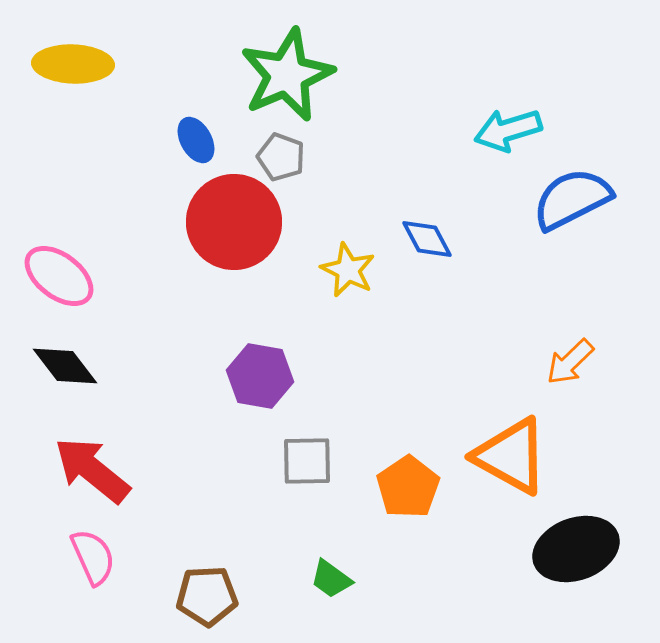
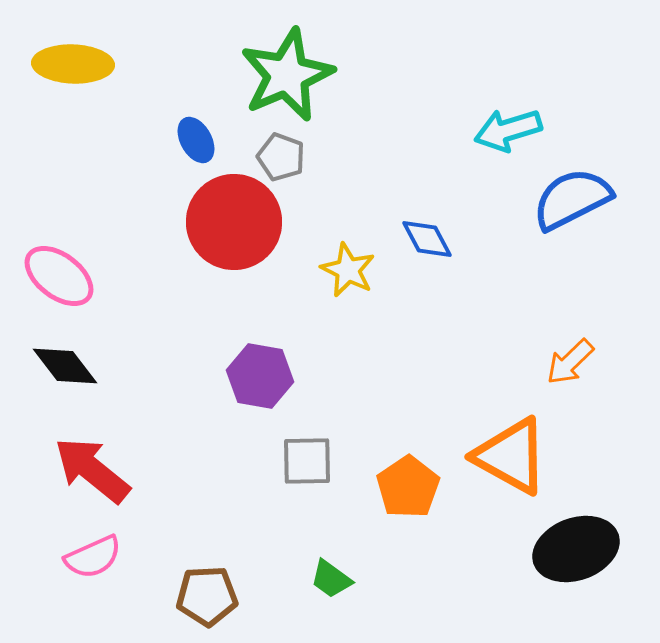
pink semicircle: rotated 90 degrees clockwise
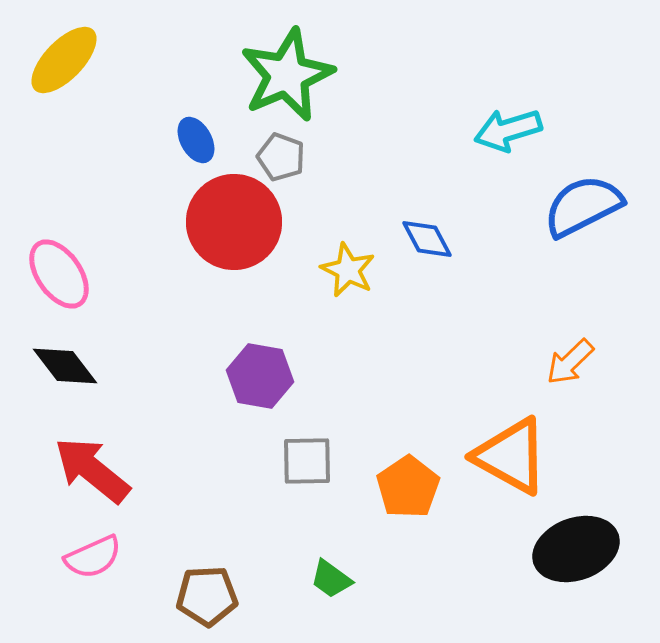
yellow ellipse: moved 9 px left, 4 px up; rotated 48 degrees counterclockwise
blue semicircle: moved 11 px right, 7 px down
pink ellipse: moved 2 px up; rotated 18 degrees clockwise
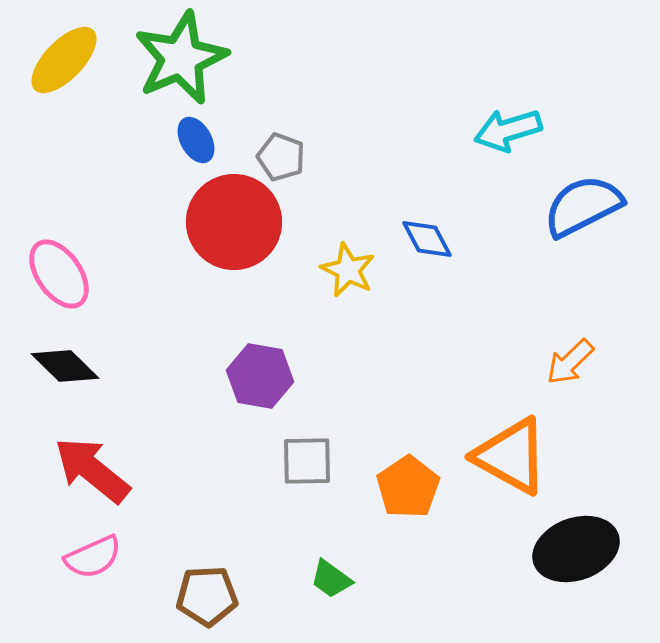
green star: moved 106 px left, 17 px up
black diamond: rotated 8 degrees counterclockwise
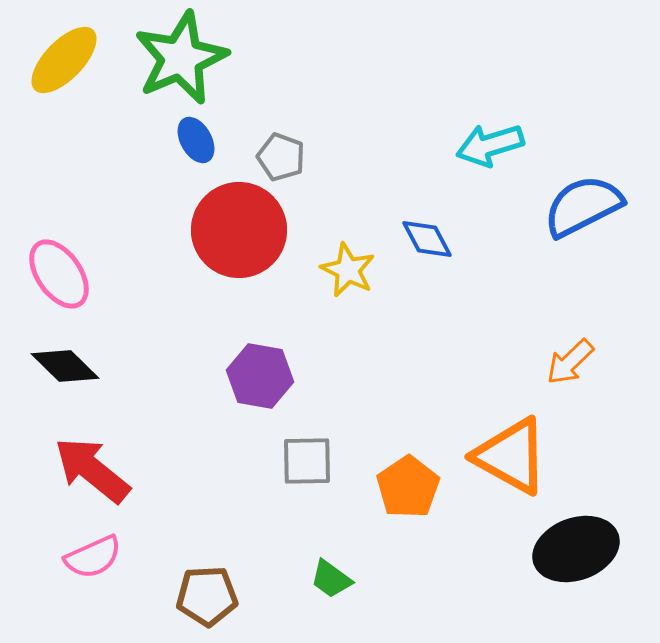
cyan arrow: moved 18 px left, 15 px down
red circle: moved 5 px right, 8 px down
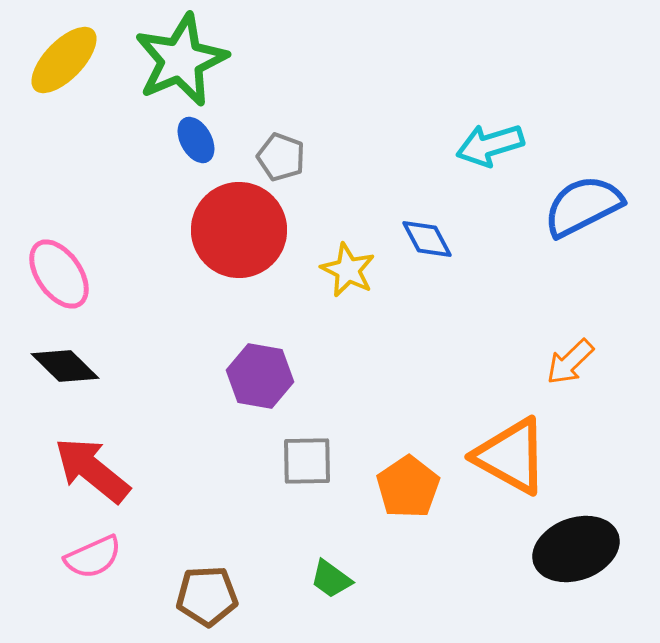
green star: moved 2 px down
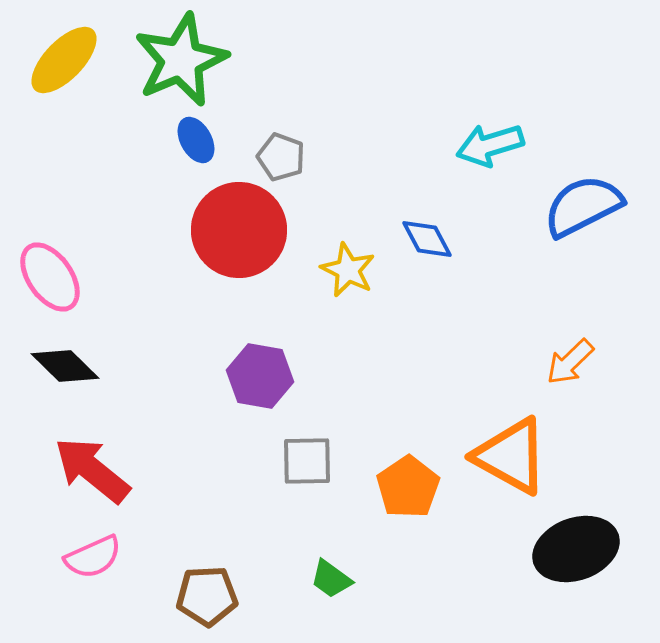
pink ellipse: moved 9 px left, 3 px down
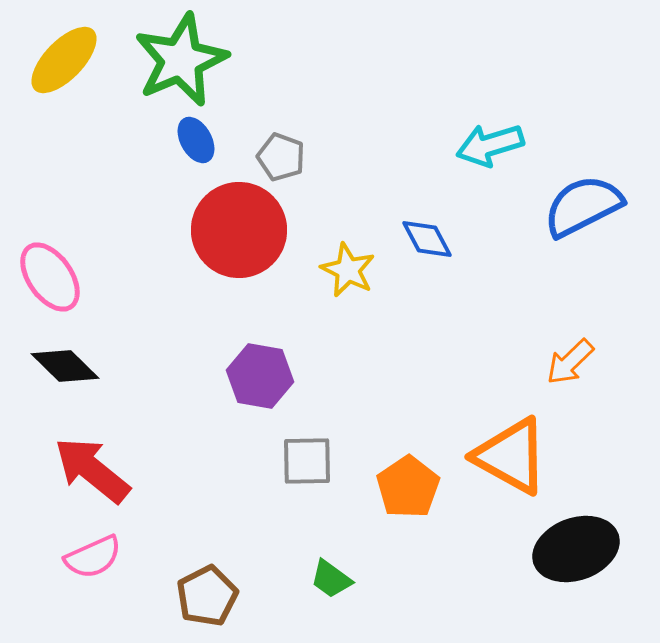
brown pentagon: rotated 24 degrees counterclockwise
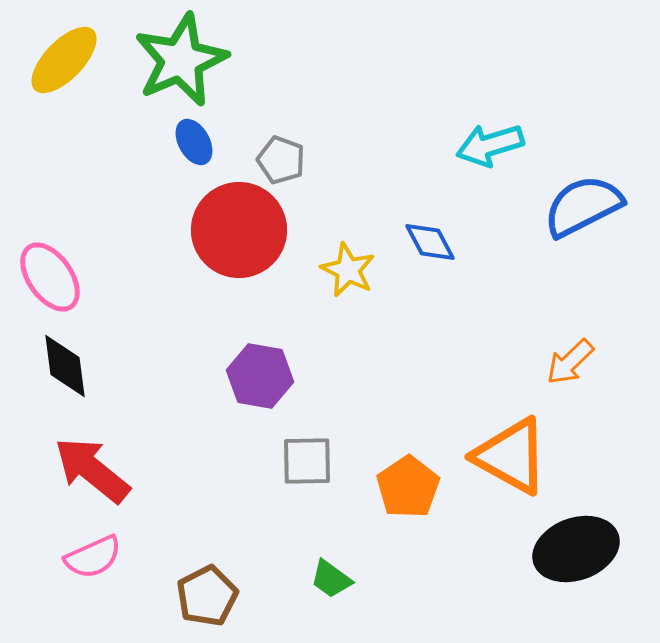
blue ellipse: moved 2 px left, 2 px down
gray pentagon: moved 3 px down
blue diamond: moved 3 px right, 3 px down
black diamond: rotated 38 degrees clockwise
